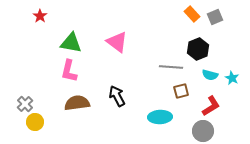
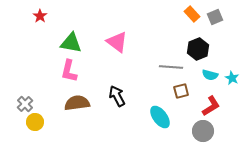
cyan ellipse: rotated 55 degrees clockwise
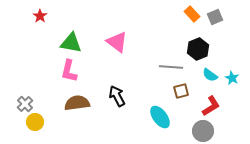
cyan semicircle: rotated 21 degrees clockwise
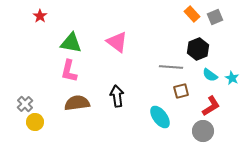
black arrow: rotated 20 degrees clockwise
